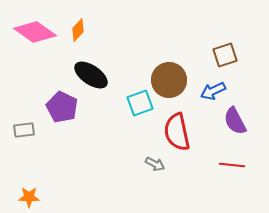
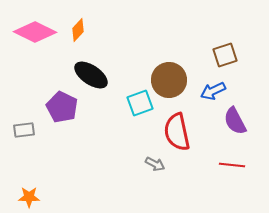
pink diamond: rotated 9 degrees counterclockwise
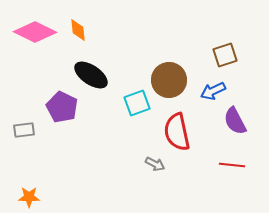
orange diamond: rotated 50 degrees counterclockwise
cyan square: moved 3 px left
